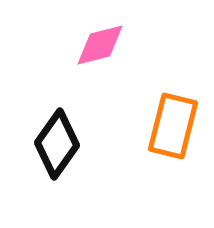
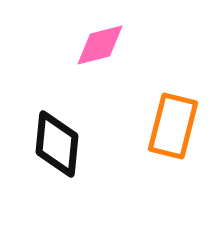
black diamond: rotated 30 degrees counterclockwise
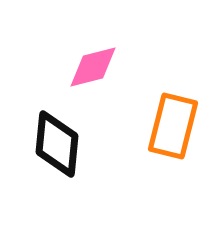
pink diamond: moved 7 px left, 22 px down
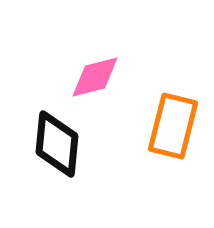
pink diamond: moved 2 px right, 10 px down
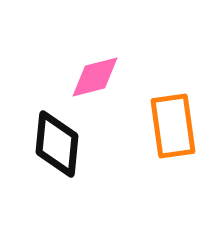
orange rectangle: rotated 22 degrees counterclockwise
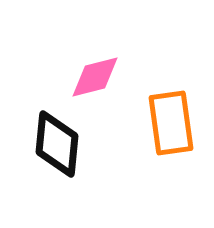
orange rectangle: moved 2 px left, 3 px up
